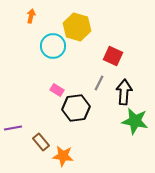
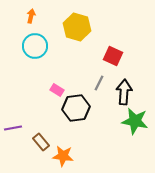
cyan circle: moved 18 px left
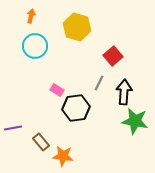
red square: rotated 24 degrees clockwise
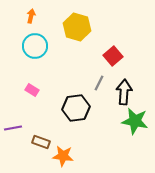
pink rectangle: moved 25 px left
brown rectangle: rotated 30 degrees counterclockwise
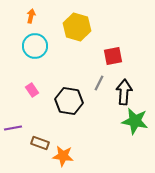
red square: rotated 30 degrees clockwise
pink rectangle: rotated 24 degrees clockwise
black hexagon: moved 7 px left, 7 px up; rotated 16 degrees clockwise
brown rectangle: moved 1 px left, 1 px down
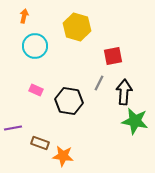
orange arrow: moved 7 px left
pink rectangle: moved 4 px right; rotated 32 degrees counterclockwise
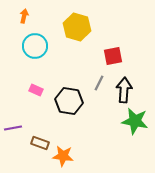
black arrow: moved 2 px up
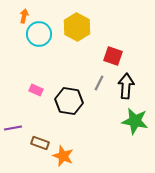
yellow hexagon: rotated 12 degrees clockwise
cyan circle: moved 4 px right, 12 px up
red square: rotated 30 degrees clockwise
black arrow: moved 2 px right, 4 px up
orange star: rotated 15 degrees clockwise
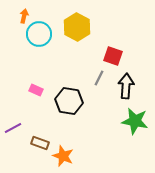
gray line: moved 5 px up
purple line: rotated 18 degrees counterclockwise
